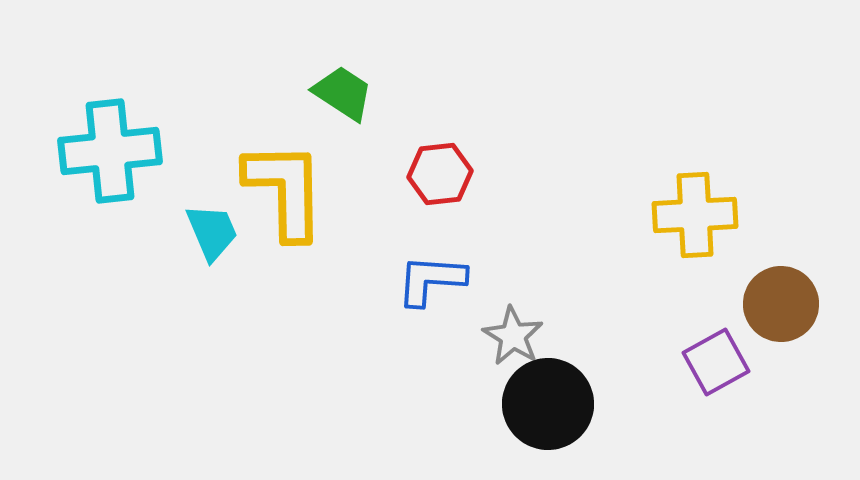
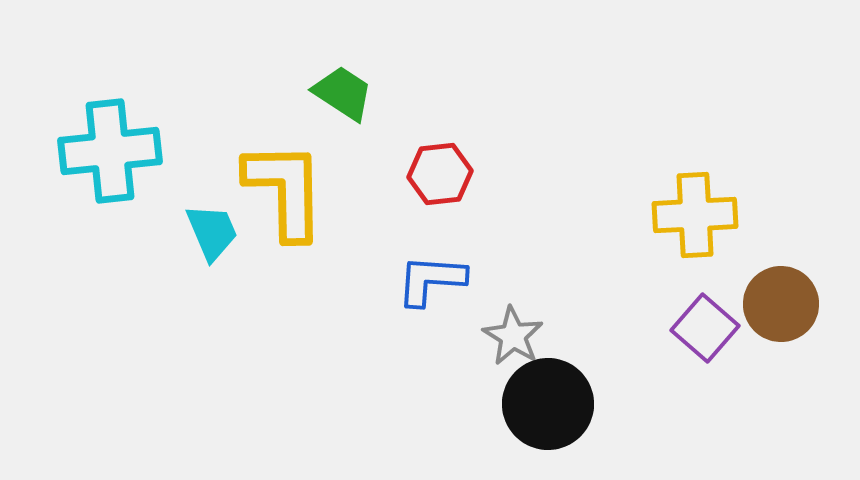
purple square: moved 11 px left, 34 px up; rotated 20 degrees counterclockwise
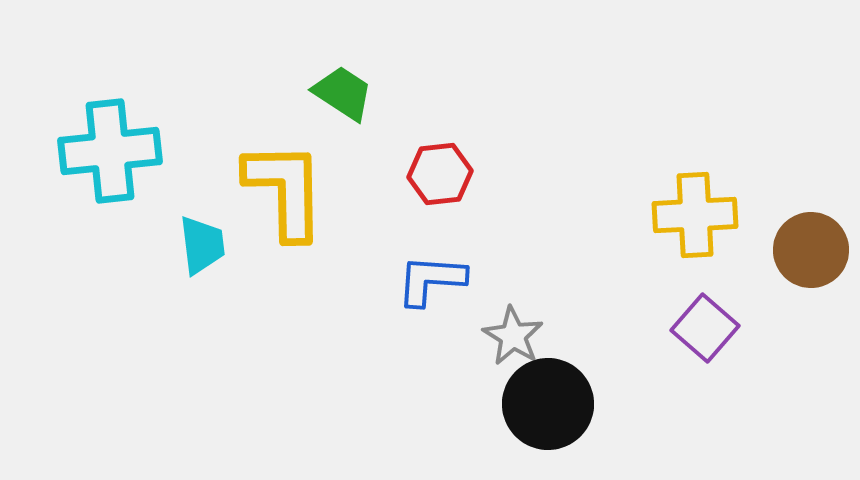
cyan trapezoid: moved 10 px left, 13 px down; rotated 16 degrees clockwise
brown circle: moved 30 px right, 54 px up
